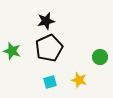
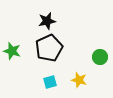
black star: moved 1 px right
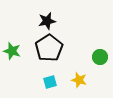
black pentagon: rotated 8 degrees counterclockwise
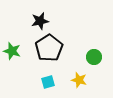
black star: moved 7 px left
green circle: moved 6 px left
cyan square: moved 2 px left
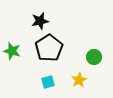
yellow star: rotated 28 degrees clockwise
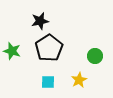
green circle: moved 1 px right, 1 px up
cyan square: rotated 16 degrees clockwise
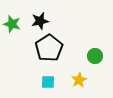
green star: moved 27 px up
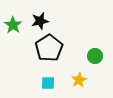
green star: moved 1 px right, 1 px down; rotated 18 degrees clockwise
cyan square: moved 1 px down
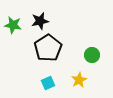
green star: rotated 24 degrees counterclockwise
black pentagon: moved 1 px left
green circle: moved 3 px left, 1 px up
cyan square: rotated 24 degrees counterclockwise
